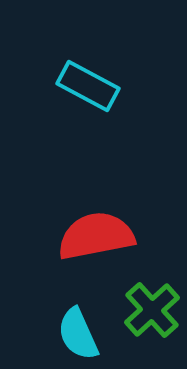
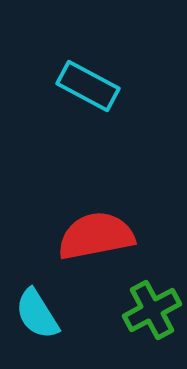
green cross: rotated 14 degrees clockwise
cyan semicircle: moved 41 px left, 20 px up; rotated 8 degrees counterclockwise
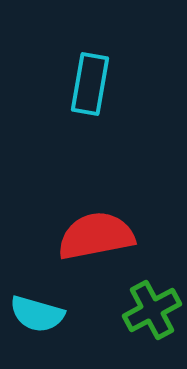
cyan rectangle: moved 2 px right, 2 px up; rotated 72 degrees clockwise
cyan semicircle: rotated 42 degrees counterclockwise
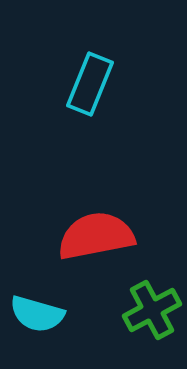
cyan rectangle: rotated 12 degrees clockwise
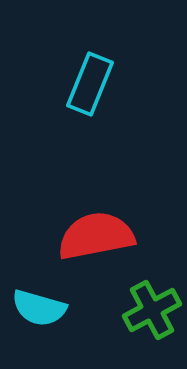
cyan semicircle: moved 2 px right, 6 px up
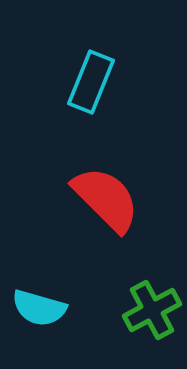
cyan rectangle: moved 1 px right, 2 px up
red semicircle: moved 10 px right, 37 px up; rotated 56 degrees clockwise
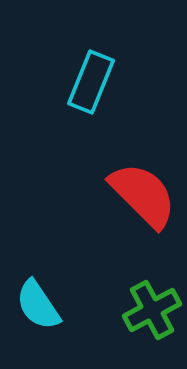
red semicircle: moved 37 px right, 4 px up
cyan semicircle: moved 1 px left, 3 px up; rotated 40 degrees clockwise
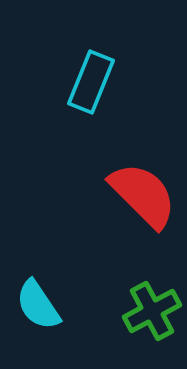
green cross: moved 1 px down
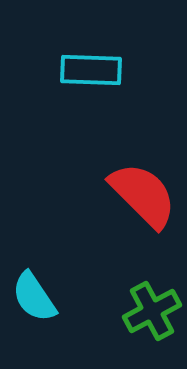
cyan rectangle: moved 12 px up; rotated 70 degrees clockwise
cyan semicircle: moved 4 px left, 8 px up
